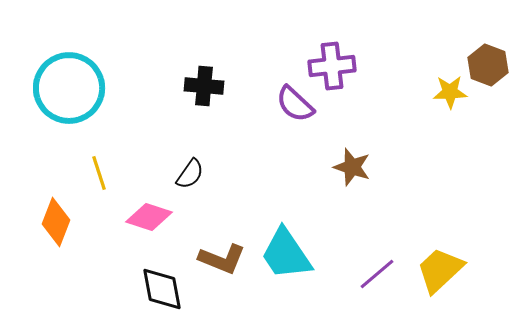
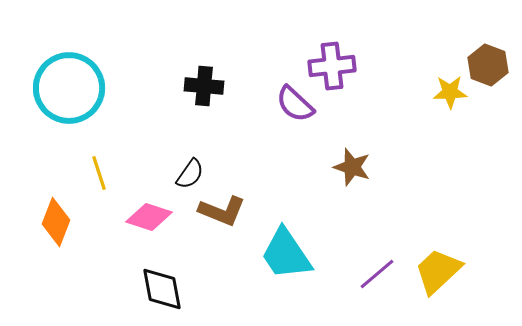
brown L-shape: moved 48 px up
yellow trapezoid: moved 2 px left, 1 px down
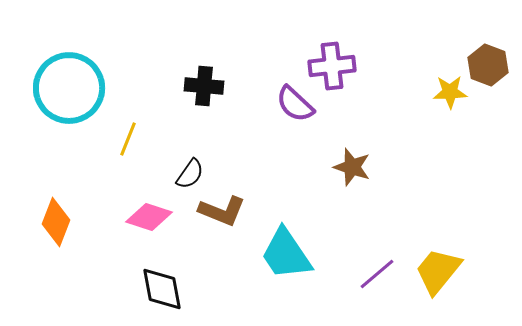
yellow line: moved 29 px right, 34 px up; rotated 40 degrees clockwise
yellow trapezoid: rotated 8 degrees counterclockwise
